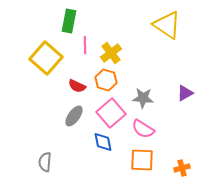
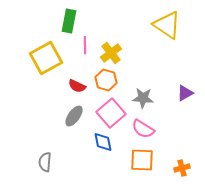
yellow square: rotated 20 degrees clockwise
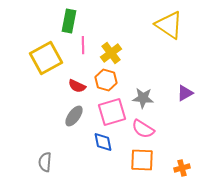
yellow triangle: moved 2 px right
pink line: moved 2 px left
pink square: moved 1 px right, 1 px up; rotated 24 degrees clockwise
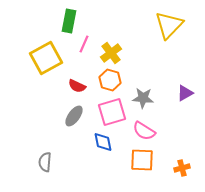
yellow triangle: rotated 40 degrees clockwise
pink line: moved 1 px right, 1 px up; rotated 24 degrees clockwise
orange hexagon: moved 4 px right
pink semicircle: moved 1 px right, 2 px down
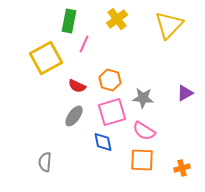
yellow cross: moved 6 px right, 34 px up
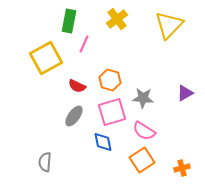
orange square: rotated 35 degrees counterclockwise
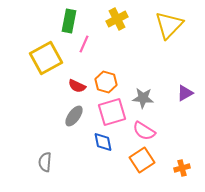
yellow cross: rotated 10 degrees clockwise
orange hexagon: moved 4 px left, 2 px down
